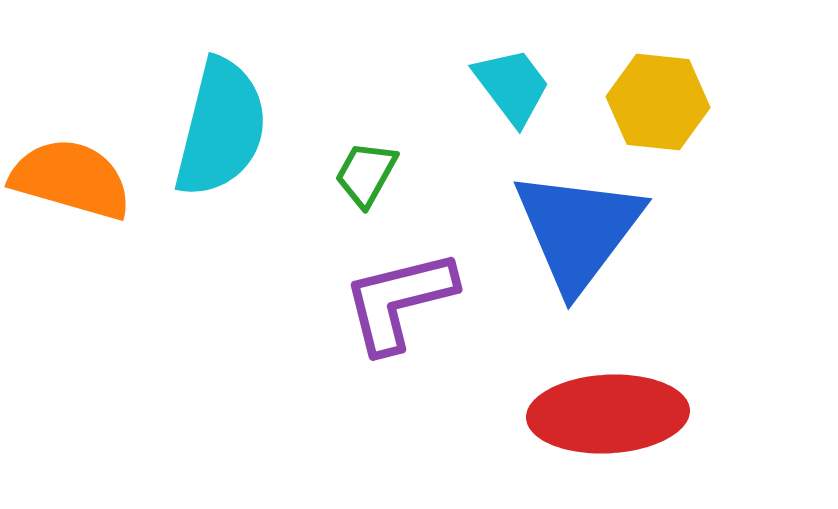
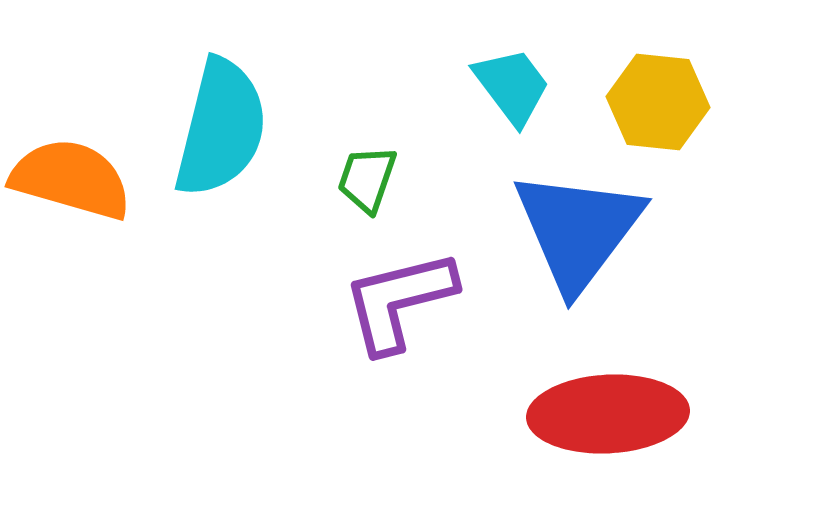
green trapezoid: moved 1 px right, 5 px down; rotated 10 degrees counterclockwise
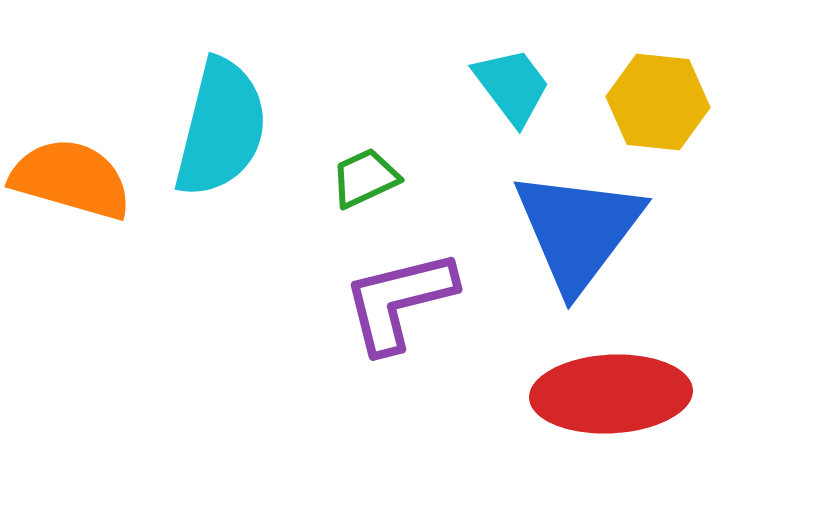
green trapezoid: moved 2 px left, 1 px up; rotated 46 degrees clockwise
red ellipse: moved 3 px right, 20 px up
